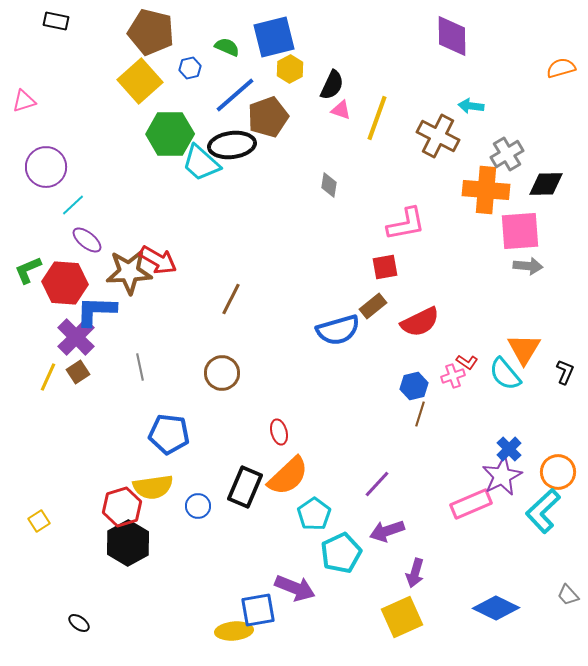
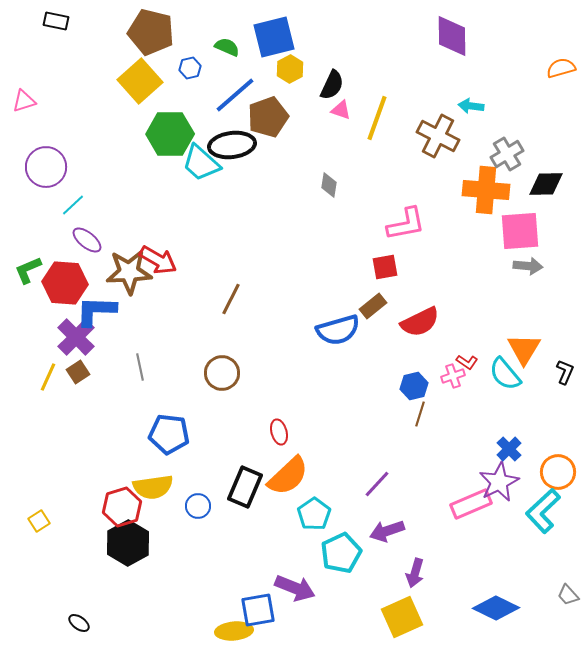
purple star at (502, 476): moved 3 px left, 6 px down
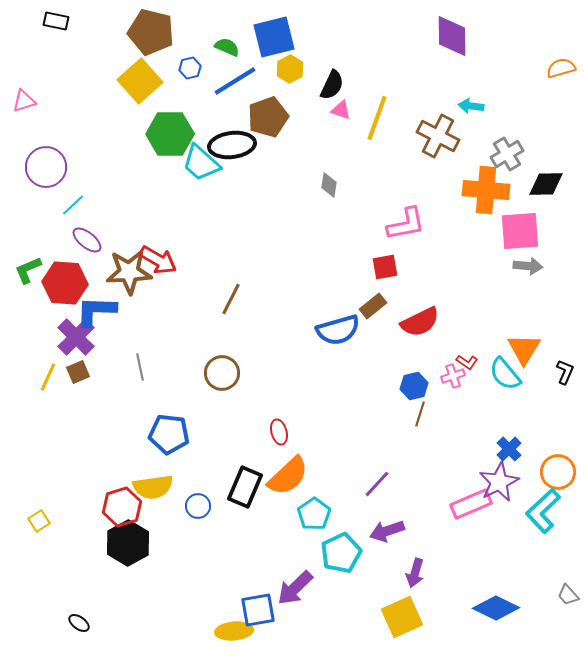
blue line at (235, 95): moved 14 px up; rotated 9 degrees clockwise
brown square at (78, 372): rotated 10 degrees clockwise
purple arrow at (295, 588): rotated 114 degrees clockwise
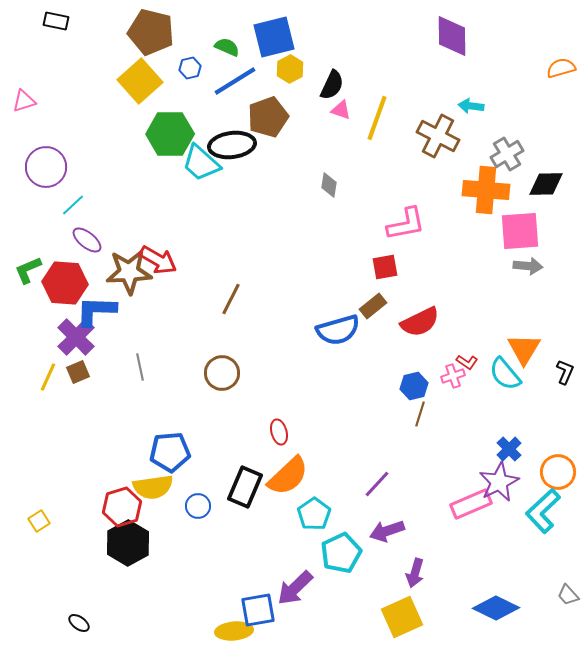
blue pentagon at (169, 434): moved 1 px right, 18 px down; rotated 12 degrees counterclockwise
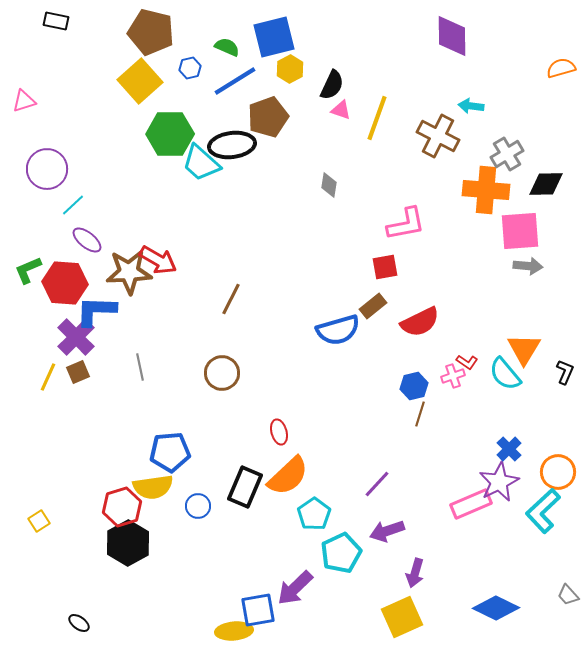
purple circle at (46, 167): moved 1 px right, 2 px down
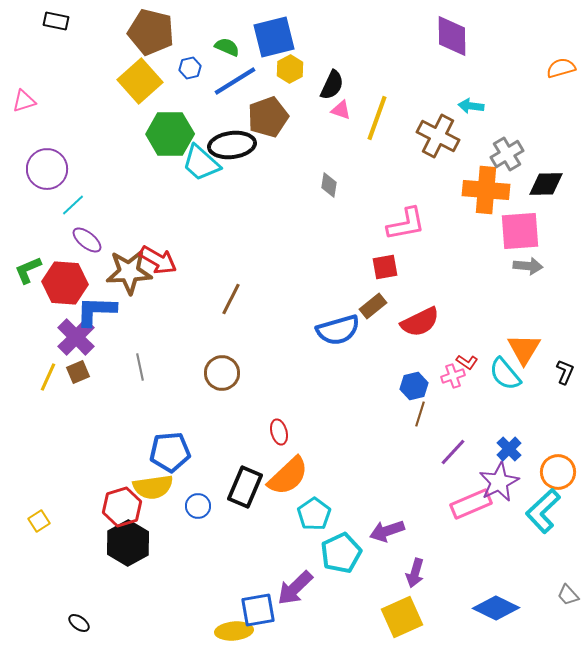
purple line at (377, 484): moved 76 px right, 32 px up
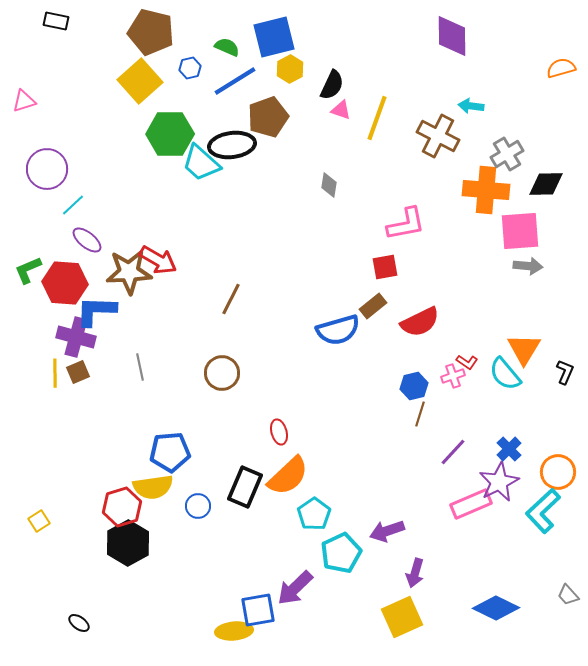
purple cross at (76, 337): rotated 30 degrees counterclockwise
yellow line at (48, 377): moved 7 px right, 4 px up; rotated 24 degrees counterclockwise
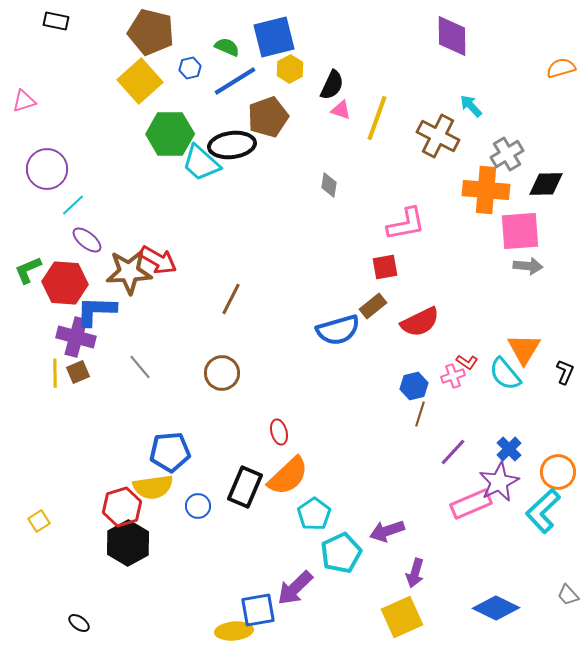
cyan arrow at (471, 106): rotated 40 degrees clockwise
gray line at (140, 367): rotated 28 degrees counterclockwise
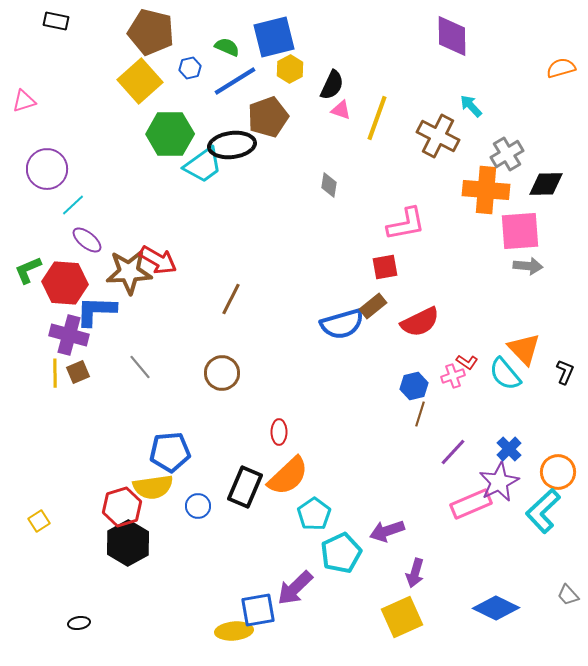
cyan trapezoid at (201, 163): moved 2 px right, 2 px down; rotated 78 degrees counterclockwise
blue semicircle at (338, 330): moved 4 px right, 6 px up
purple cross at (76, 337): moved 7 px left, 2 px up
orange triangle at (524, 349): rotated 15 degrees counterclockwise
red ellipse at (279, 432): rotated 15 degrees clockwise
black ellipse at (79, 623): rotated 45 degrees counterclockwise
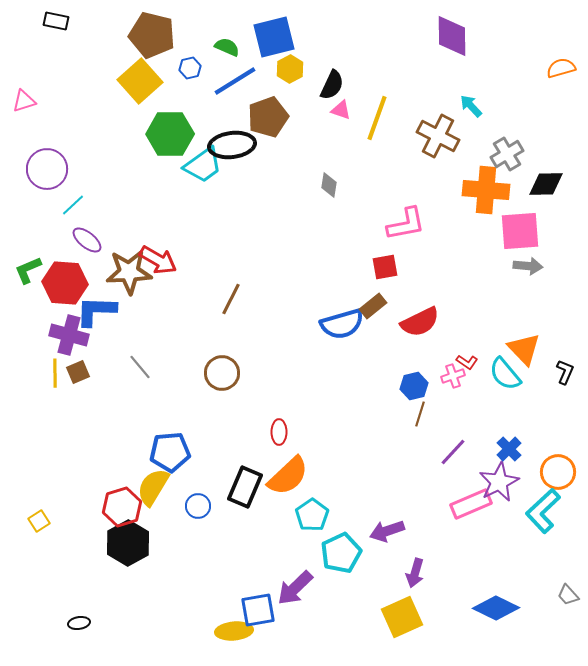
brown pentagon at (151, 32): moved 1 px right, 3 px down
yellow semicircle at (153, 487): rotated 129 degrees clockwise
cyan pentagon at (314, 514): moved 2 px left, 1 px down
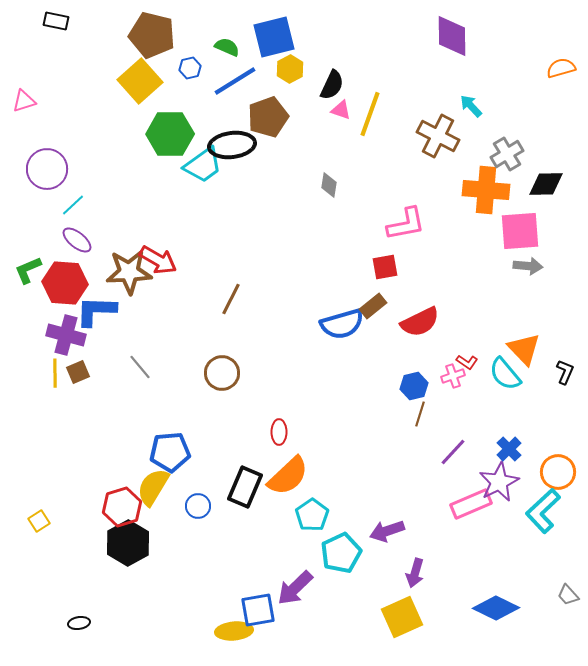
yellow line at (377, 118): moved 7 px left, 4 px up
purple ellipse at (87, 240): moved 10 px left
purple cross at (69, 335): moved 3 px left
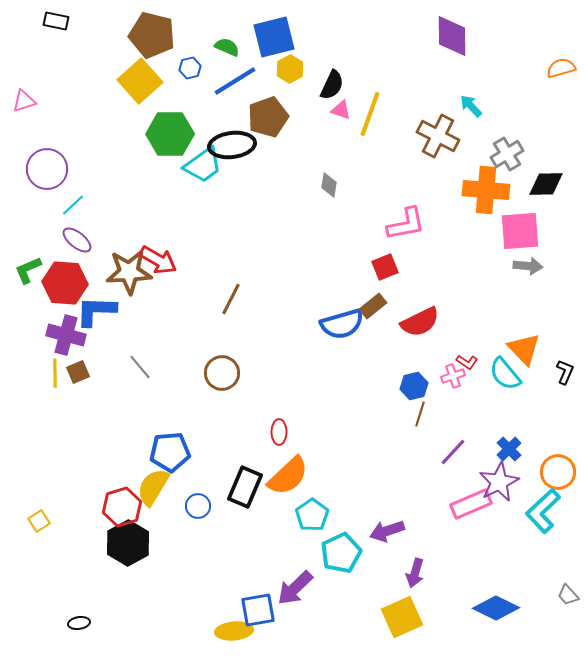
red square at (385, 267): rotated 12 degrees counterclockwise
